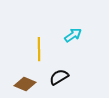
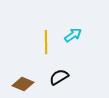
yellow line: moved 7 px right, 7 px up
brown diamond: moved 2 px left
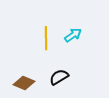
yellow line: moved 4 px up
brown diamond: moved 1 px right, 1 px up
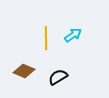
black semicircle: moved 1 px left
brown diamond: moved 12 px up
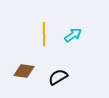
yellow line: moved 2 px left, 4 px up
brown diamond: rotated 15 degrees counterclockwise
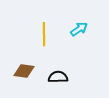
cyan arrow: moved 6 px right, 6 px up
black semicircle: rotated 30 degrees clockwise
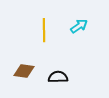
cyan arrow: moved 3 px up
yellow line: moved 4 px up
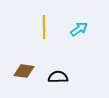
cyan arrow: moved 3 px down
yellow line: moved 3 px up
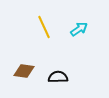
yellow line: rotated 25 degrees counterclockwise
